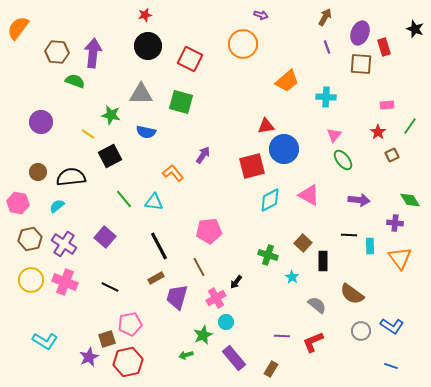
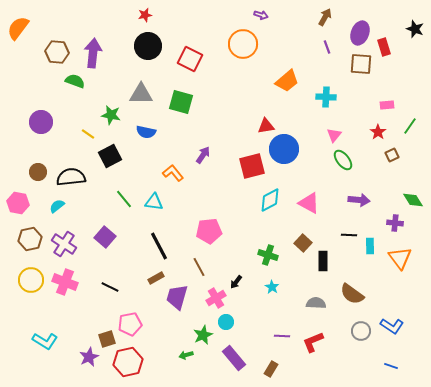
pink triangle at (309, 195): moved 8 px down
green diamond at (410, 200): moved 3 px right
cyan star at (292, 277): moved 20 px left, 10 px down
gray semicircle at (317, 305): moved 1 px left, 2 px up; rotated 36 degrees counterclockwise
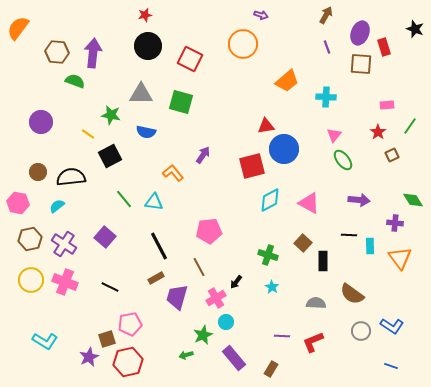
brown arrow at (325, 17): moved 1 px right, 2 px up
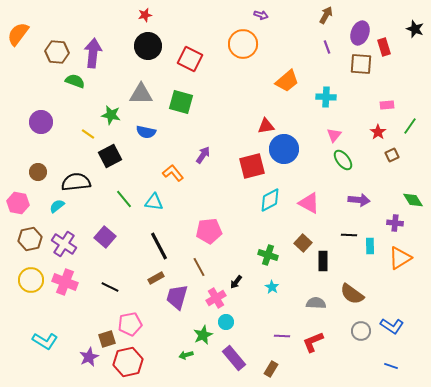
orange semicircle at (18, 28): moved 6 px down
black semicircle at (71, 177): moved 5 px right, 5 px down
orange triangle at (400, 258): rotated 35 degrees clockwise
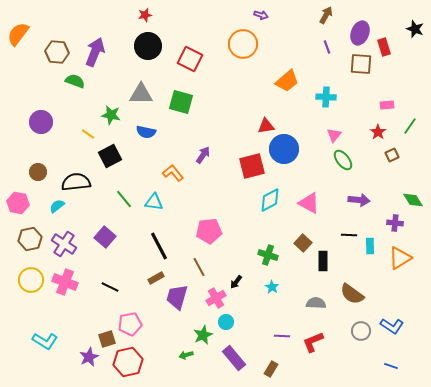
purple arrow at (93, 53): moved 2 px right, 1 px up; rotated 16 degrees clockwise
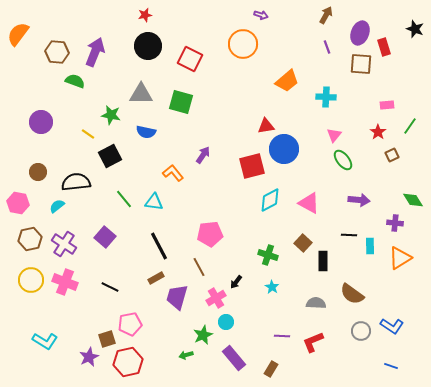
pink pentagon at (209, 231): moved 1 px right, 3 px down
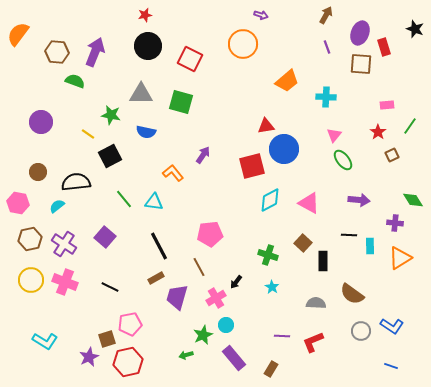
cyan circle at (226, 322): moved 3 px down
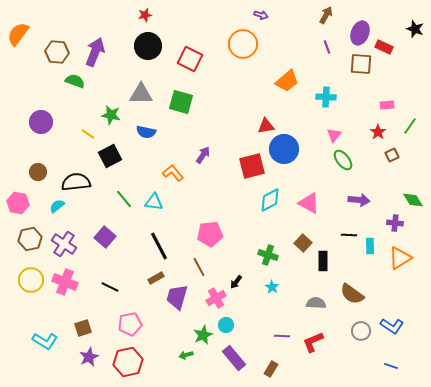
red rectangle at (384, 47): rotated 48 degrees counterclockwise
brown square at (107, 339): moved 24 px left, 11 px up
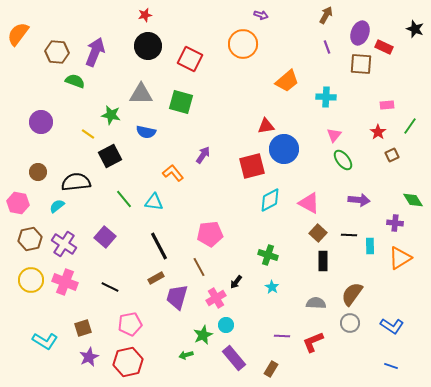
brown square at (303, 243): moved 15 px right, 10 px up
brown semicircle at (352, 294): rotated 90 degrees clockwise
gray circle at (361, 331): moved 11 px left, 8 px up
